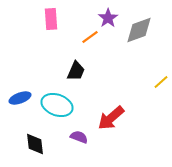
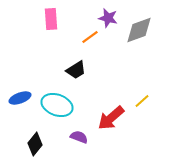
purple star: rotated 24 degrees counterclockwise
black trapezoid: moved 1 px up; rotated 35 degrees clockwise
yellow line: moved 19 px left, 19 px down
black diamond: rotated 45 degrees clockwise
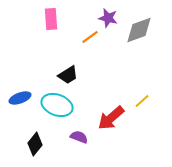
black trapezoid: moved 8 px left, 5 px down
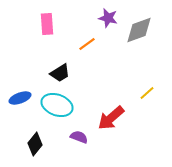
pink rectangle: moved 4 px left, 5 px down
orange line: moved 3 px left, 7 px down
black trapezoid: moved 8 px left, 2 px up
yellow line: moved 5 px right, 8 px up
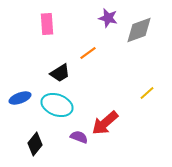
orange line: moved 1 px right, 9 px down
red arrow: moved 6 px left, 5 px down
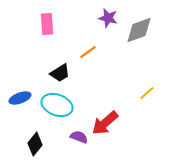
orange line: moved 1 px up
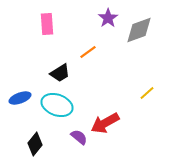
purple star: rotated 24 degrees clockwise
red arrow: rotated 12 degrees clockwise
purple semicircle: rotated 18 degrees clockwise
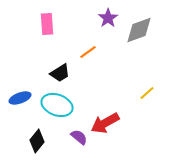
black diamond: moved 2 px right, 3 px up
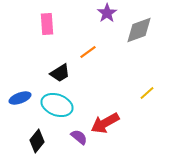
purple star: moved 1 px left, 5 px up
